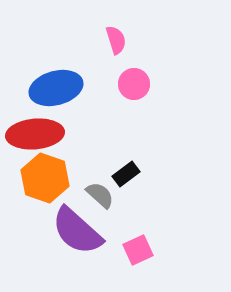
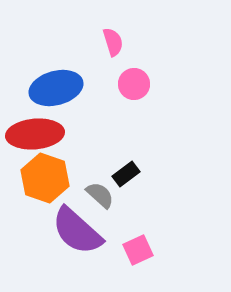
pink semicircle: moved 3 px left, 2 px down
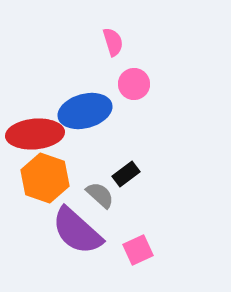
blue ellipse: moved 29 px right, 23 px down
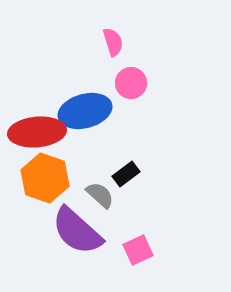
pink circle: moved 3 px left, 1 px up
red ellipse: moved 2 px right, 2 px up
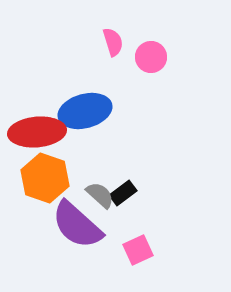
pink circle: moved 20 px right, 26 px up
black rectangle: moved 3 px left, 19 px down
purple semicircle: moved 6 px up
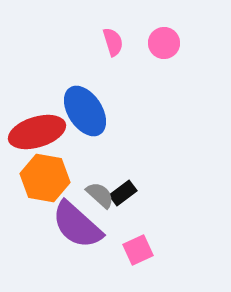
pink circle: moved 13 px right, 14 px up
blue ellipse: rotated 72 degrees clockwise
red ellipse: rotated 12 degrees counterclockwise
orange hexagon: rotated 9 degrees counterclockwise
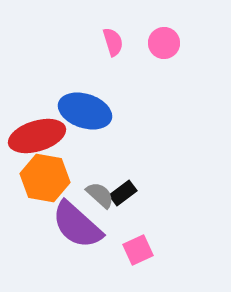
blue ellipse: rotated 39 degrees counterclockwise
red ellipse: moved 4 px down
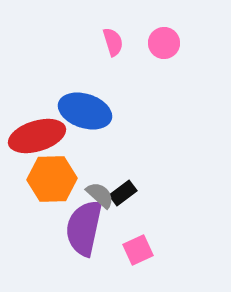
orange hexagon: moved 7 px right, 1 px down; rotated 12 degrees counterclockwise
purple semicircle: moved 7 px right, 3 px down; rotated 60 degrees clockwise
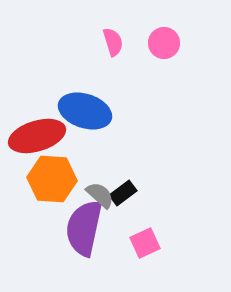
orange hexagon: rotated 6 degrees clockwise
pink square: moved 7 px right, 7 px up
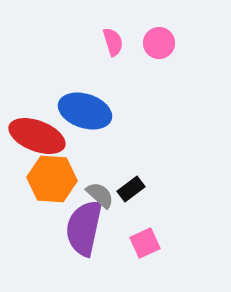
pink circle: moved 5 px left
red ellipse: rotated 38 degrees clockwise
black rectangle: moved 8 px right, 4 px up
